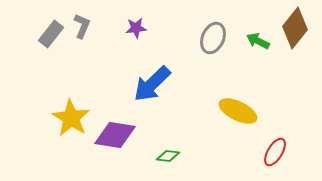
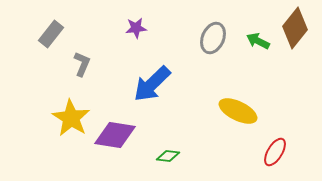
gray L-shape: moved 38 px down
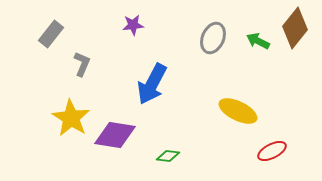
purple star: moved 3 px left, 3 px up
blue arrow: rotated 18 degrees counterclockwise
red ellipse: moved 3 px left, 1 px up; rotated 32 degrees clockwise
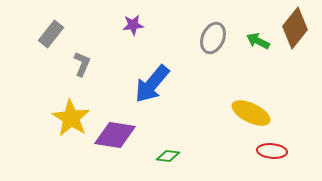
blue arrow: rotated 12 degrees clockwise
yellow ellipse: moved 13 px right, 2 px down
red ellipse: rotated 32 degrees clockwise
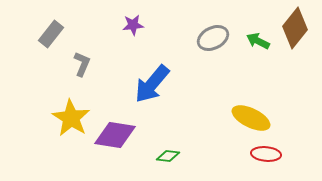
gray ellipse: rotated 40 degrees clockwise
yellow ellipse: moved 5 px down
red ellipse: moved 6 px left, 3 px down
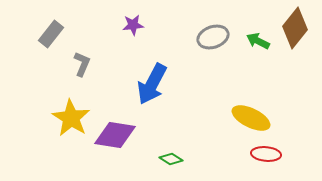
gray ellipse: moved 1 px up; rotated 8 degrees clockwise
blue arrow: rotated 12 degrees counterclockwise
green diamond: moved 3 px right, 3 px down; rotated 25 degrees clockwise
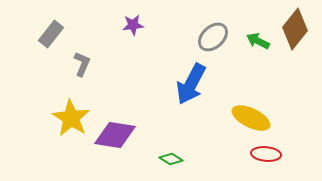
brown diamond: moved 1 px down
gray ellipse: rotated 24 degrees counterclockwise
blue arrow: moved 39 px right
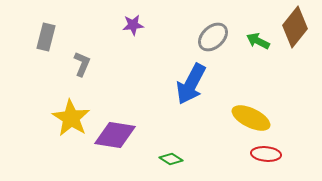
brown diamond: moved 2 px up
gray rectangle: moved 5 px left, 3 px down; rotated 24 degrees counterclockwise
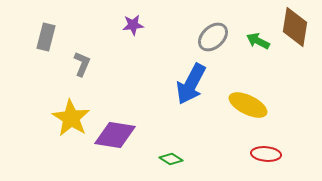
brown diamond: rotated 30 degrees counterclockwise
yellow ellipse: moved 3 px left, 13 px up
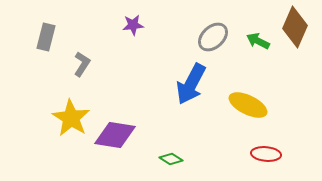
brown diamond: rotated 15 degrees clockwise
gray L-shape: rotated 10 degrees clockwise
